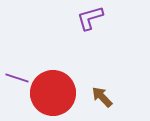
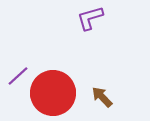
purple line: moved 1 px right, 2 px up; rotated 60 degrees counterclockwise
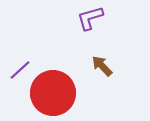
purple line: moved 2 px right, 6 px up
brown arrow: moved 31 px up
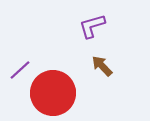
purple L-shape: moved 2 px right, 8 px down
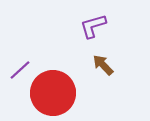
purple L-shape: moved 1 px right
brown arrow: moved 1 px right, 1 px up
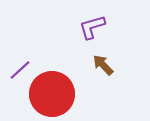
purple L-shape: moved 1 px left, 1 px down
red circle: moved 1 px left, 1 px down
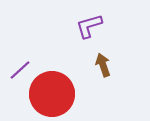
purple L-shape: moved 3 px left, 1 px up
brown arrow: rotated 25 degrees clockwise
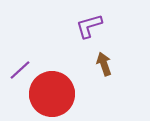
brown arrow: moved 1 px right, 1 px up
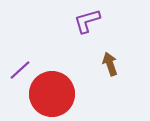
purple L-shape: moved 2 px left, 5 px up
brown arrow: moved 6 px right
